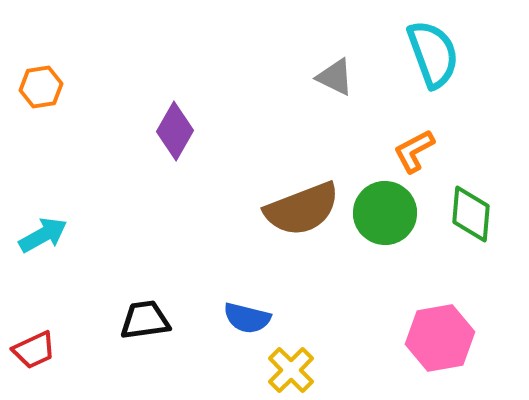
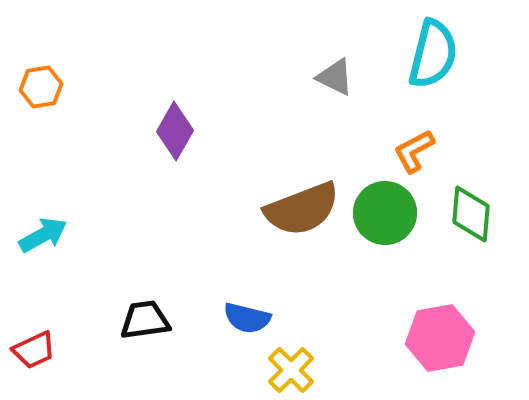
cyan semicircle: rotated 34 degrees clockwise
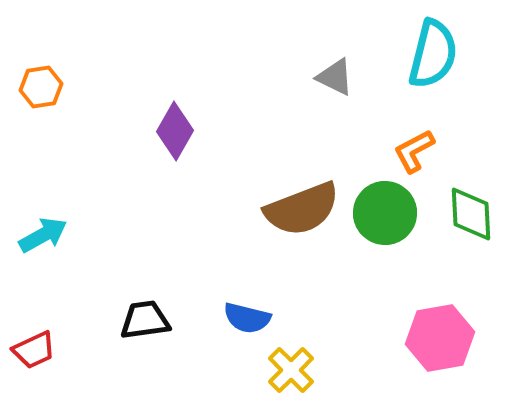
green diamond: rotated 8 degrees counterclockwise
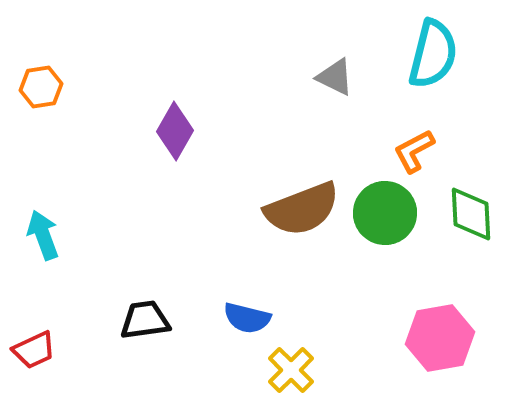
cyan arrow: rotated 81 degrees counterclockwise
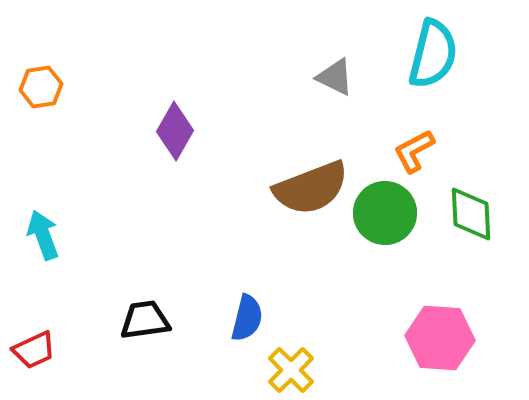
brown semicircle: moved 9 px right, 21 px up
blue semicircle: rotated 90 degrees counterclockwise
pink hexagon: rotated 14 degrees clockwise
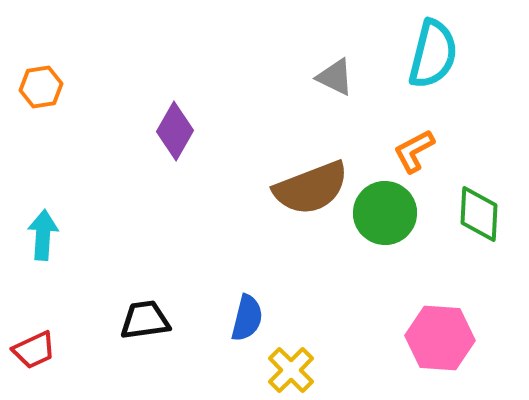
green diamond: moved 8 px right; rotated 6 degrees clockwise
cyan arrow: rotated 24 degrees clockwise
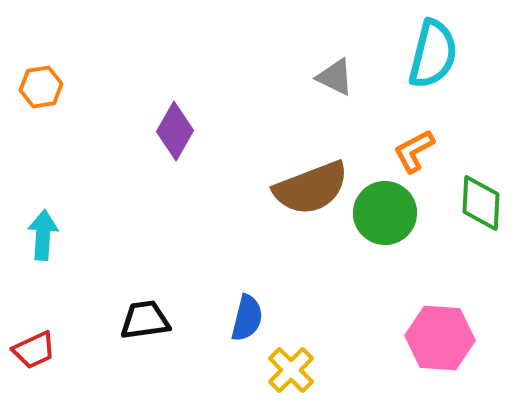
green diamond: moved 2 px right, 11 px up
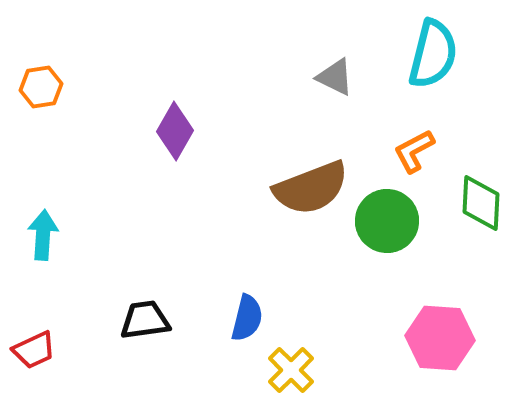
green circle: moved 2 px right, 8 px down
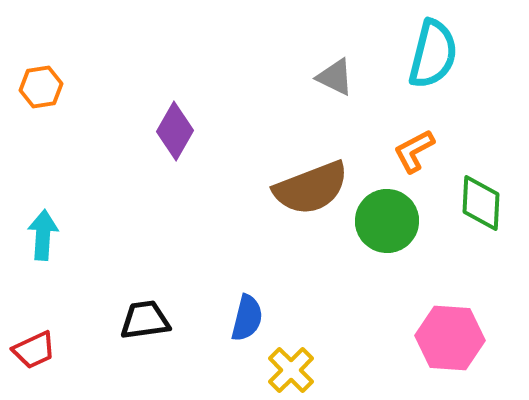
pink hexagon: moved 10 px right
